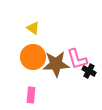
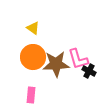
pink L-shape: moved 1 px right
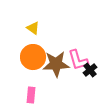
pink L-shape: moved 1 px down
black cross: moved 1 px right, 1 px up; rotated 24 degrees clockwise
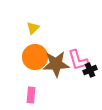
yellow triangle: rotated 40 degrees clockwise
orange circle: moved 2 px right
black cross: rotated 16 degrees clockwise
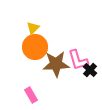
orange circle: moved 10 px up
black cross: rotated 24 degrees counterclockwise
pink rectangle: rotated 35 degrees counterclockwise
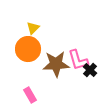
orange circle: moved 7 px left, 2 px down
pink rectangle: moved 1 px left
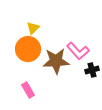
pink L-shape: moved 9 px up; rotated 25 degrees counterclockwise
brown star: moved 3 px up
black cross: moved 2 px right; rotated 32 degrees clockwise
pink rectangle: moved 2 px left, 5 px up
